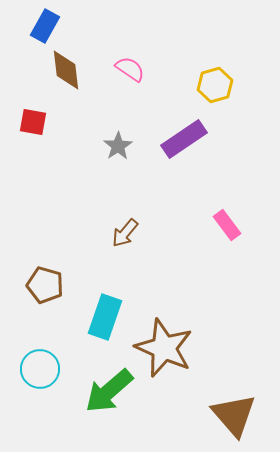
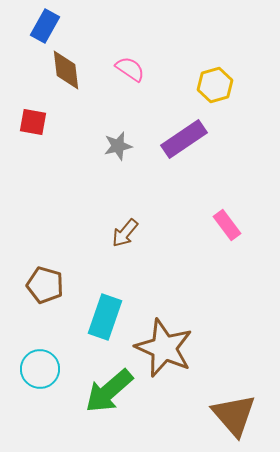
gray star: rotated 20 degrees clockwise
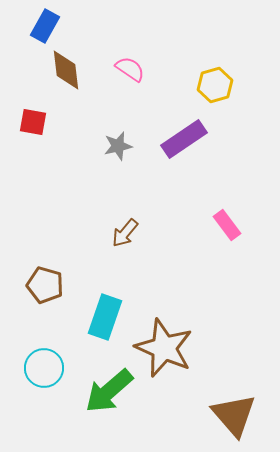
cyan circle: moved 4 px right, 1 px up
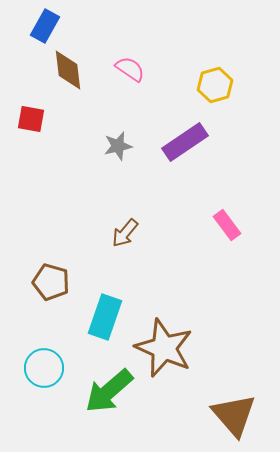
brown diamond: moved 2 px right
red square: moved 2 px left, 3 px up
purple rectangle: moved 1 px right, 3 px down
brown pentagon: moved 6 px right, 3 px up
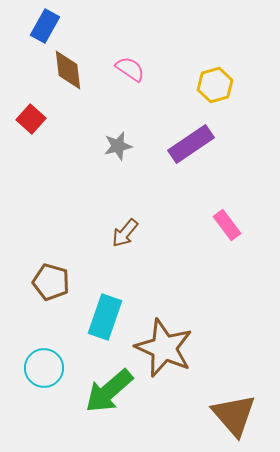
red square: rotated 32 degrees clockwise
purple rectangle: moved 6 px right, 2 px down
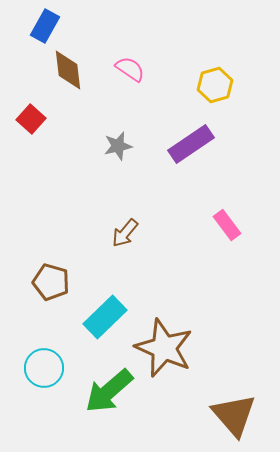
cyan rectangle: rotated 27 degrees clockwise
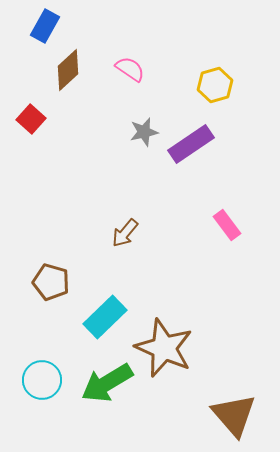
brown diamond: rotated 54 degrees clockwise
gray star: moved 26 px right, 14 px up
cyan circle: moved 2 px left, 12 px down
green arrow: moved 2 px left, 8 px up; rotated 10 degrees clockwise
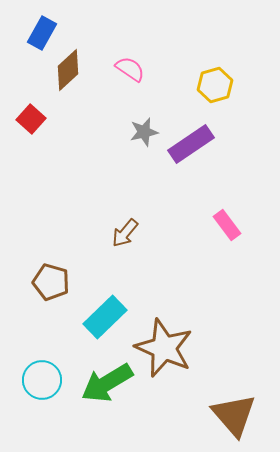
blue rectangle: moved 3 px left, 7 px down
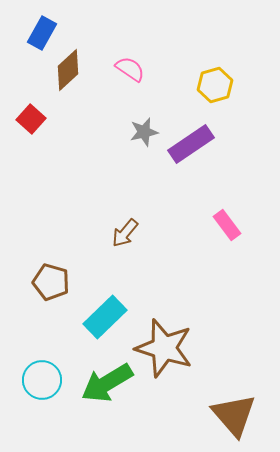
brown star: rotated 6 degrees counterclockwise
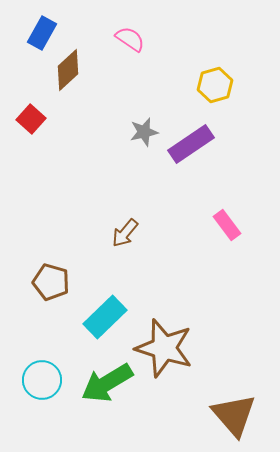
pink semicircle: moved 30 px up
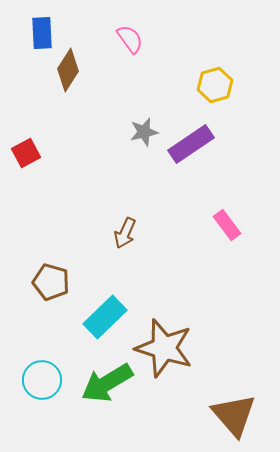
blue rectangle: rotated 32 degrees counterclockwise
pink semicircle: rotated 20 degrees clockwise
brown diamond: rotated 15 degrees counterclockwise
red square: moved 5 px left, 34 px down; rotated 20 degrees clockwise
brown arrow: rotated 16 degrees counterclockwise
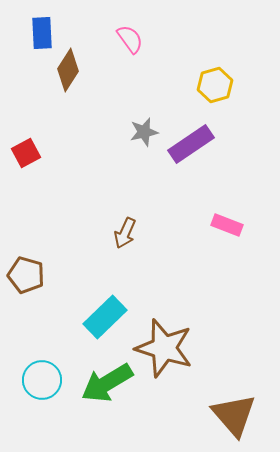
pink rectangle: rotated 32 degrees counterclockwise
brown pentagon: moved 25 px left, 7 px up
